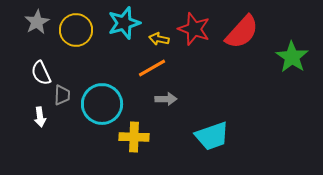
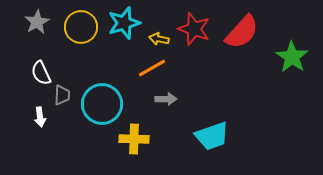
yellow circle: moved 5 px right, 3 px up
yellow cross: moved 2 px down
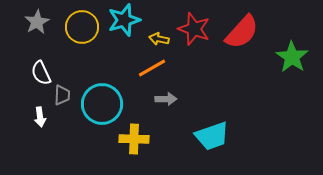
cyan star: moved 3 px up
yellow circle: moved 1 px right
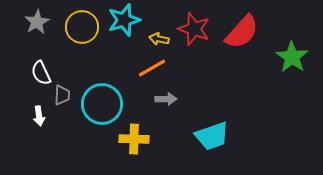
white arrow: moved 1 px left, 1 px up
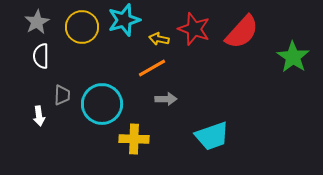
green star: moved 1 px right
white semicircle: moved 17 px up; rotated 25 degrees clockwise
